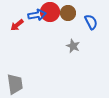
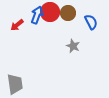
blue arrow: rotated 60 degrees counterclockwise
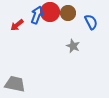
gray trapezoid: rotated 70 degrees counterclockwise
